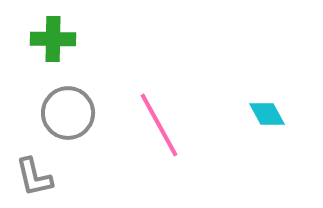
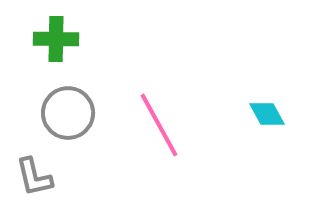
green cross: moved 3 px right
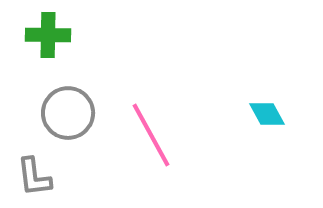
green cross: moved 8 px left, 4 px up
pink line: moved 8 px left, 10 px down
gray L-shape: rotated 6 degrees clockwise
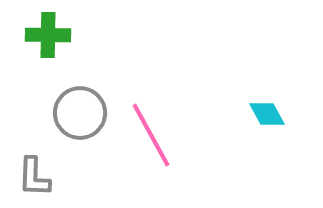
gray circle: moved 12 px right
gray L-shape: rotated 9 degrees clockwise
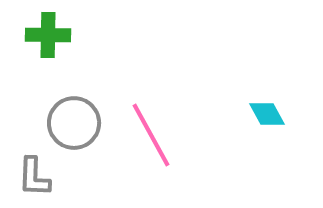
gray circle: moved 6 px left, 10 px down
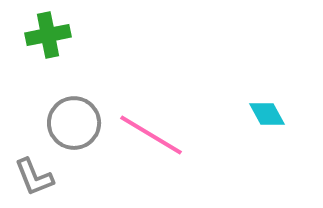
green cross: rotated 12 degrees counterclockwise
pink line: rotated 30 degrees counterclockwise
gray L-shape: rotated 24 degrees counterclockwise
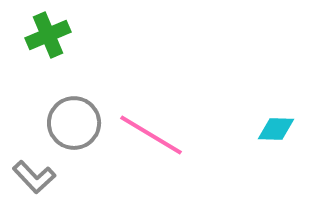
green cross: rotated 12 degrees counterclockwise
cyan diamond: moved 9 px right, 15 px down; rotated 60 degrees counterclockwise
gray L-shape: rotated 21 degrees counterclockwise
